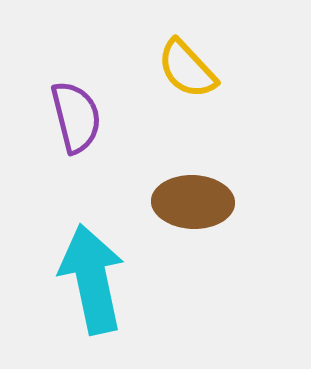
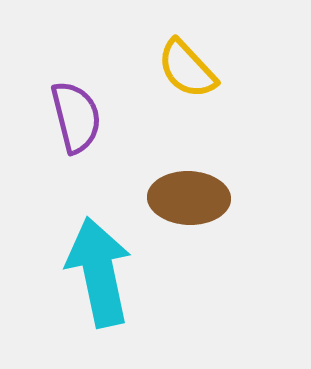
brown ellipse: moved 4 px left, 4 px up
cyan arrow: moved 7 px right, 7 px up
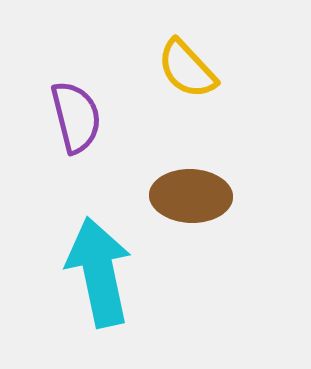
brown ellipse: moved 2 px right, 2 px up
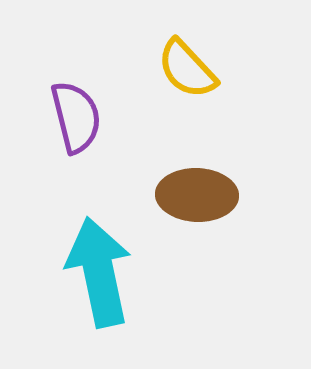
brown ellipse: moved 6 px right, 1 px up
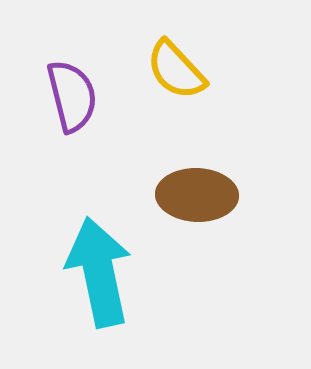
yellow semicircle: moved 11 px left, 1 px down
purple semicircle: moved 4 px left, 21 px up
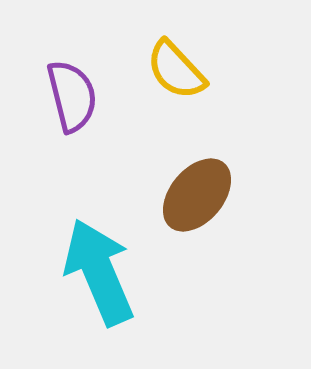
brown ellipse: rotated 52 degrees counterclockwise
cyan arrow: rotated 11 degrees counterclockwise
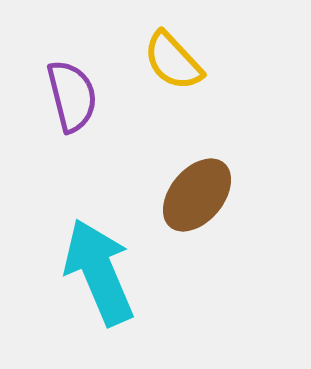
yellow semicircle: moved 3 px left, 9 px up
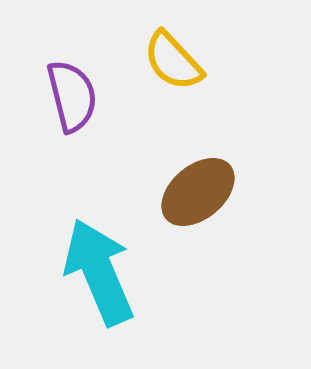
brown ellipse: moved 1 px right, 3 px up; rotated 10 degrees clockwise
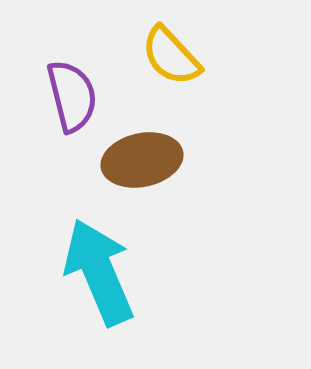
yellow semicircle: moved 2 px left, 5 px up
brown ellipse: moved 56 px left, 32 px up; rotated 28 degrees clockwise
